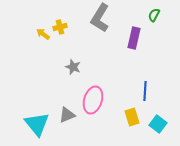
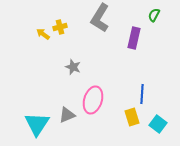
blue line: moved 3 px left, 3 px down
cyan triangle: rotated 12 degrees clockwise
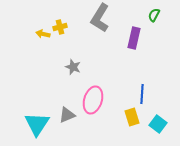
yellow arrow: rotated 24 degrees counterclockwise
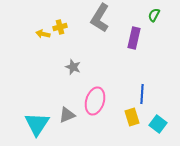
pink ellipse: moved 2 px right, 1 px down
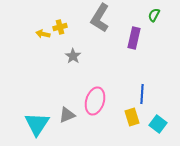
gray star: moved 11 px up; rotated 14 degrees clockwise
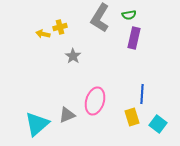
green semicircle: moved 25 px left; rotated 128 degrees counterclockwise
cyan triangle: rotated 16 degrees clockwise
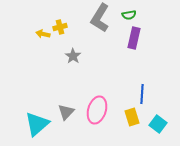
pink ellipse: moved 2 px right, 9 px down
gray triangle: moved 1 px left, 3 px up; rotated 24 degrees counterclockwise
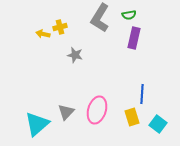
gray star: moved 2 px right, 1 px up; rotated 21 degrees counterclockwise
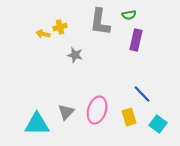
gray L-shape: moved 4 px down; rotated 24 degrees counterclockwise
purple rectangle: moved 2 px right, 2 px down
blue line: rotated 48 degrees counterclockwise
yellow rectangle: moved 3 px left
cyan triangle: rotated 40 degrees clockwise
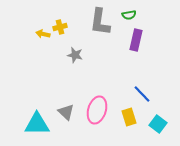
gray triangle: rotated 30 degrees counterclockwise
